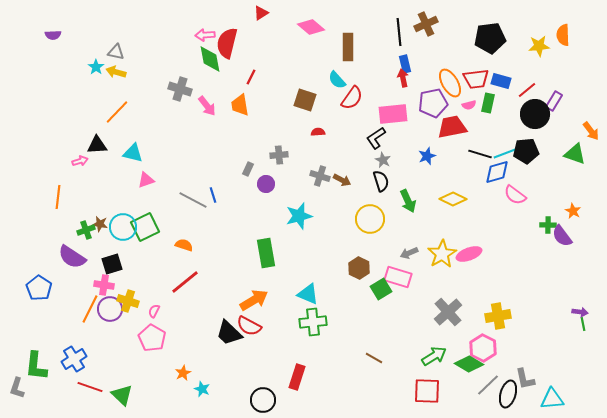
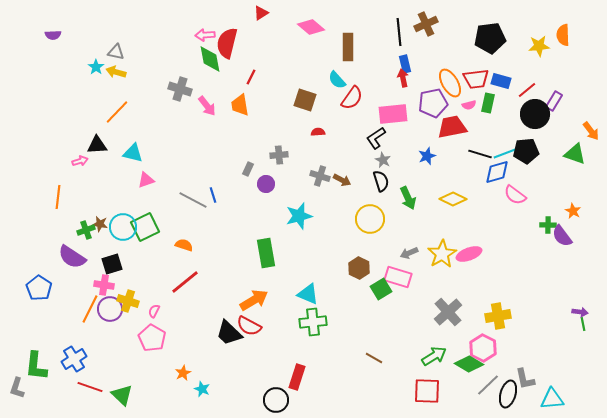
green arrow at (408, 201): moved 3 px up
black circle at (263, 400): moved 13 px right
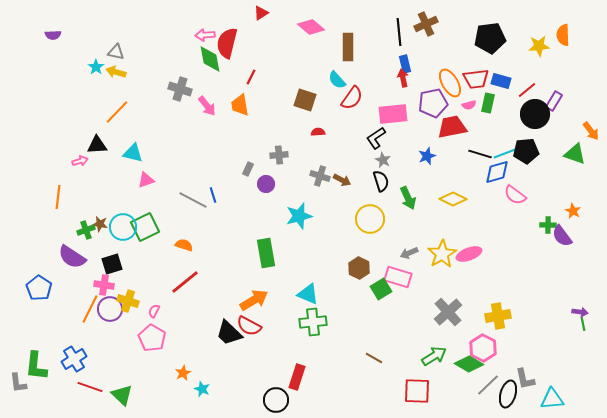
gray L-shape at (17, 388): moved 1 px right, 5 px up; rotated 25 degrees counterclockwise
red square at (427, 391): moved 10 px left
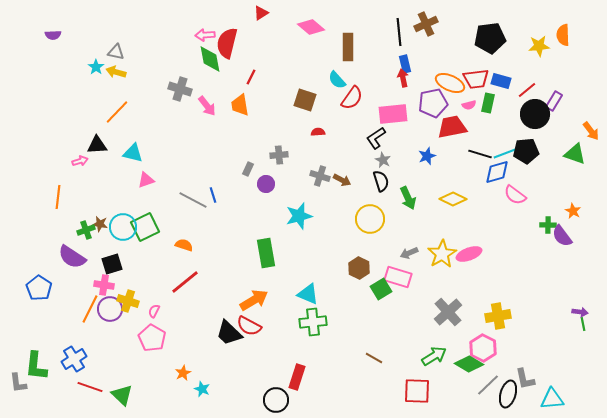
orange ellipse at (450, 83): rotated 36 degrees counterclockwise
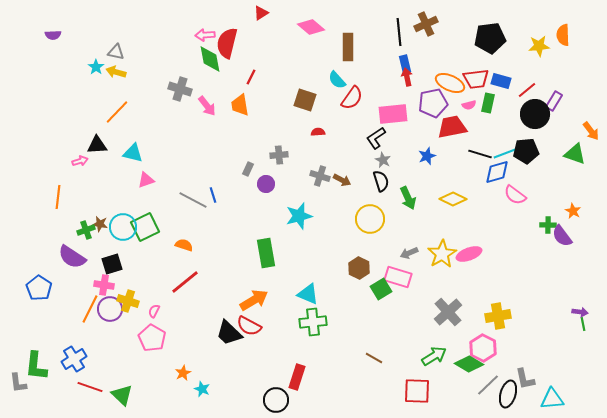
red arrow at (403, 78): moved 4 px right, 1 px up
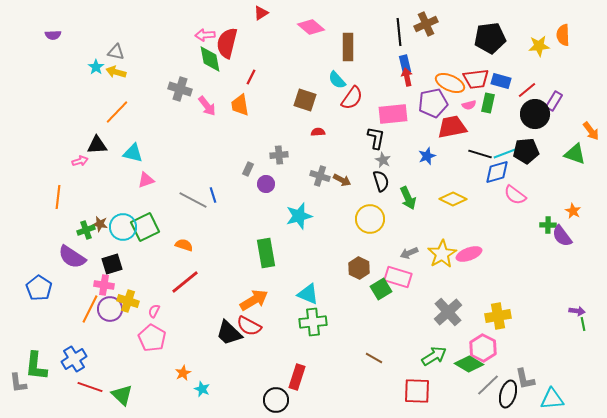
black L-shape at (376, 138): rotated 135 degrees clockwise
purple arrow at (580, 312): moved 3 px left, 1 px up
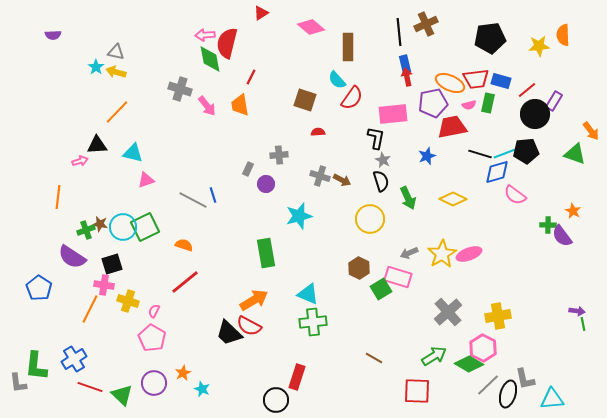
purple circle at (110, 309): moved 44 px right, 74 px down
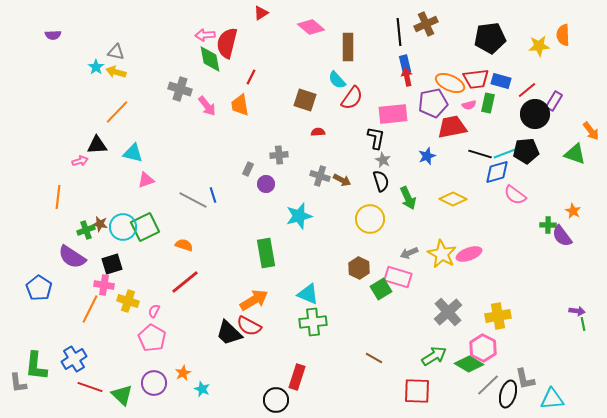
yellow star at (442, 254): rotated 12 degrees counterclockwise
